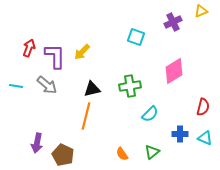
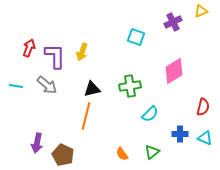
yellow arrow: rotated 24 degrees counterclockwise
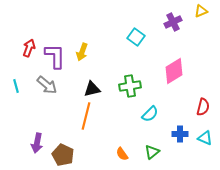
cyan square: rotated 18 degrees clockwise
cyan line: rotated 64 degrees clockwise
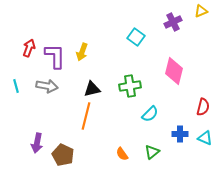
pink diamond: rotated 44 degrees counterclockwise
gray arrow: moved 1 px down; rotated 30 degrees counterclockwise
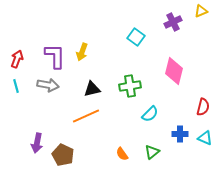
red arrow: moved 12 px left, 11 px down
gray arrow: moved 1 px right, 1 px up
orange line: rotated 52 degrees clockwise
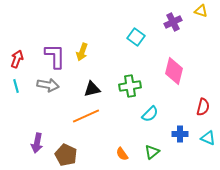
yellow triangle: rotated 40 degrees clockwise
cyan triangle: moved 3 px right
brown pentagon: moved 3 px right
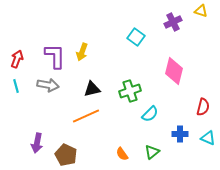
green cross: moved 5 px down; rotated 10 degrees counterclockwise
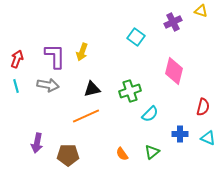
brown pentagon: moved 2 px right; rotated 25 degrees counterclockwise
